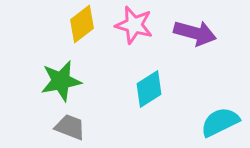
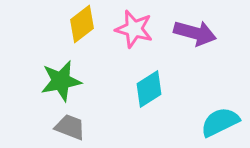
pink star: moved 4 px down
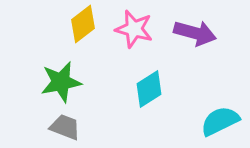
yellow diamond: moved 1 px right
green star: moved 1 px down
cyan semicircle: moved 1 px up
gray trapezoid: moved 5 px left
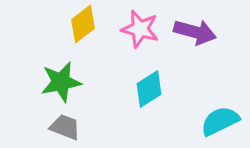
pink star: moved 6 px right
purple arrow: moved 1 px up
